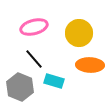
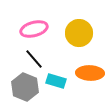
pink ellipse: moved 2 px down
orange ellipse: moved 8 px down
cyan rectangle: moved 2 px right
gray hexagon: moved 5 px right
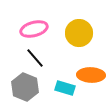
black line: moved 1 px right, 1 px up
orange ellipse: moved 1 px right, 2 px down
cyan rectangle: moved 9 px right, 7 px down
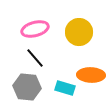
pink ellipse: moved 1 px right
yellow circle: moved 1 px up
gray hexagon: moved 2 px right; rotated 16 degrees counterclockwise
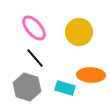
pink ellipse: moved 1 px left, 1 px up; rotated 64 degrees clockwise
gray hexagon: rotated 12 degrees clockwise
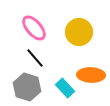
cyan rectangle: rotated 30 degrees clockwise
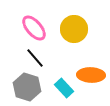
yellow circle: moved 5 px left, 3 px up
cyan rectangle: moved 1 px left
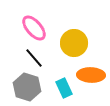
yellow circle: moved 14 px down
black line: moved 1 px left
cyan rectangle: rotated 18 degrees clockwise
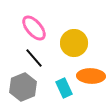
orange ellipse: moved 1 px down
gray hexagon: moved 4 px left; rotated 20 degrees clockwise
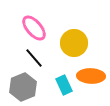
cyan rectangle: moved 3 px up
